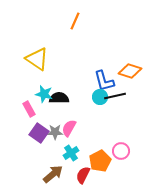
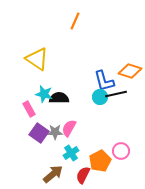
black line: moved 1 px right, 2 px up
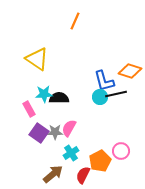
cyan star: rotated 18 degrees counterclockwise
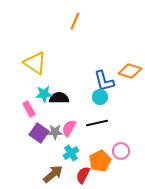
yellow triangle: moved 2 px left, 4 px down
black line: moved 19 px left, 29 px down
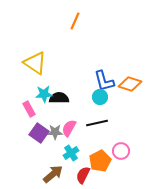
orange diamond: moved 13 px down
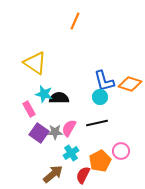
cyan star: rotated 18 degrees clockwise
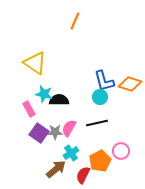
black semicircle: moved 2 px down
brown arrow: moved 3 px right, 5 px up
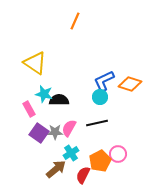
blue L-shape: rotated 80 degrees clockwise
pink circle: moved 3 px left, 3 px down
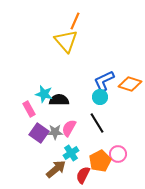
yellow triangle: moved 31 px right, 22 px up; rotated 15 degrees clockwise
black line: rotated 70 degrees clockwise
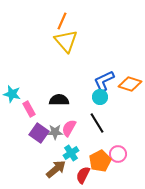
orange line: moved 13 px left
cyan star: moved 32 px left
